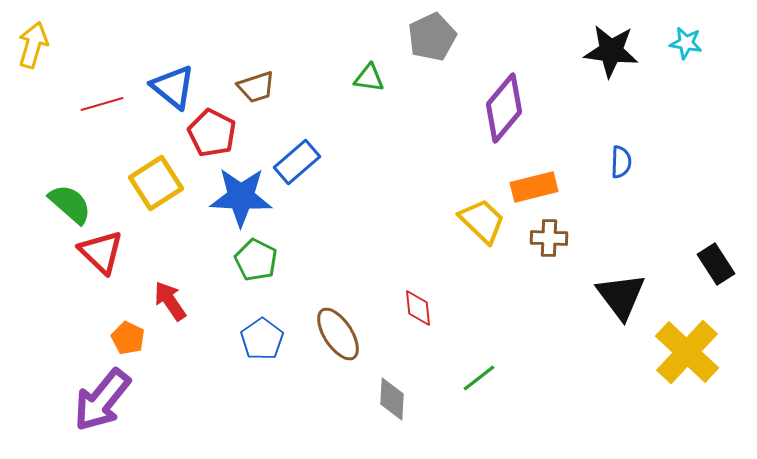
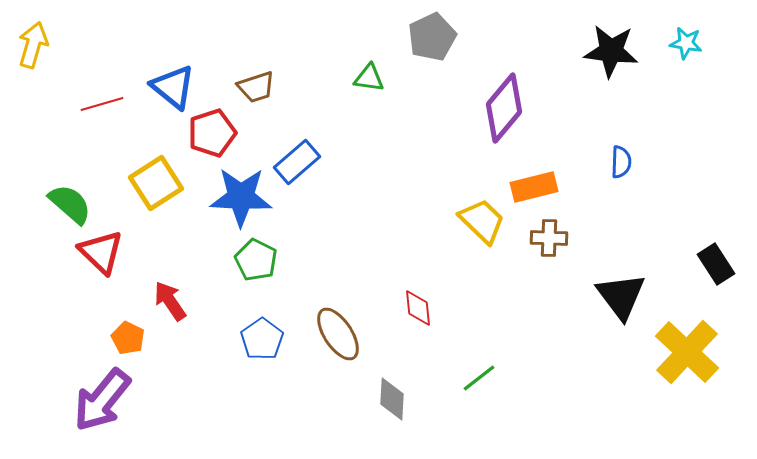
red pentagon: rotated 27 degrees clockwise
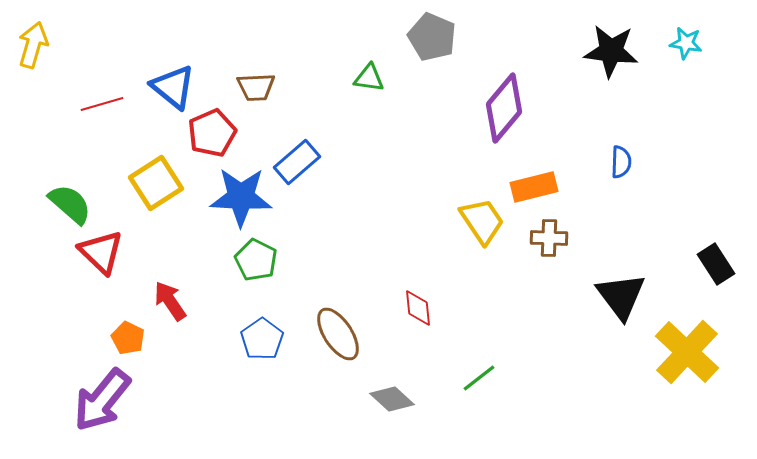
gray pentagon: rotated 24 degrees counterclockwise
brown trapezoid: rotated 15 degrees clockwise
red pentagon: rotated 6 degrees counterclockwise
yellow trapezoid: rotated 12 degrees clockwise
gray diamond: rotated 51 degrees counterclockwise
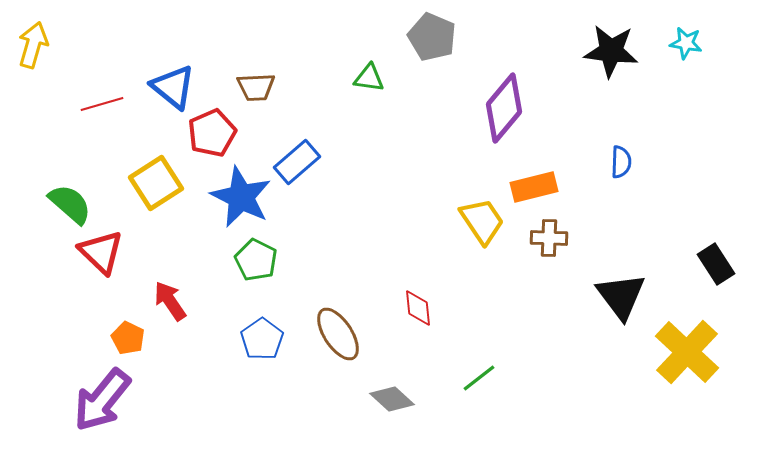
blue star: rotated 24 degrees clockwise
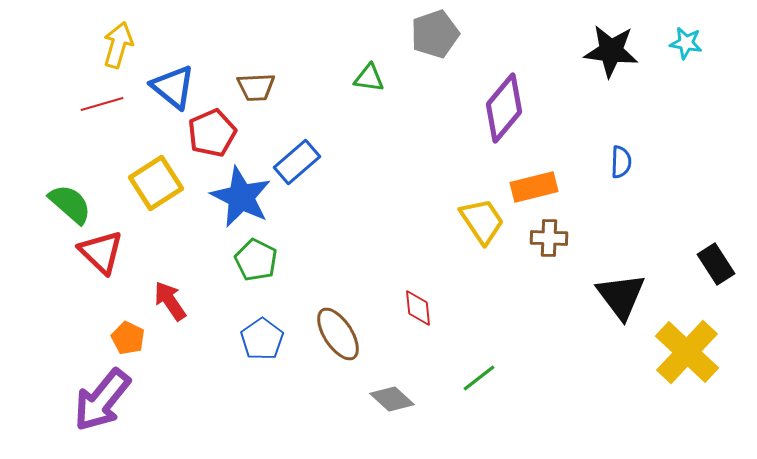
gray pentagon: moved 3 px right, 3 px up; rotated 30 degrees clockwise
yellow arrow: moved 85 px right
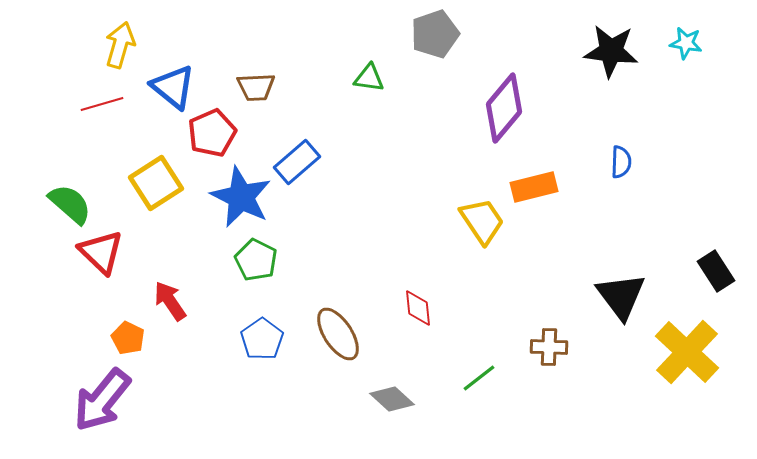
yellow arrow: moved 2 px right
brown cross: moved 109 px down
black rectangle: moved 7 px down
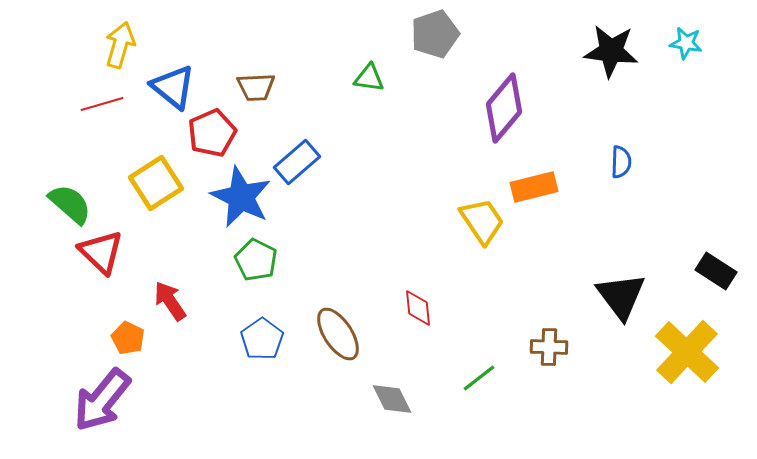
black rectangle: rotated 24 degrees counterclockwise
gray diamond: rotated 21 degrees clockwise
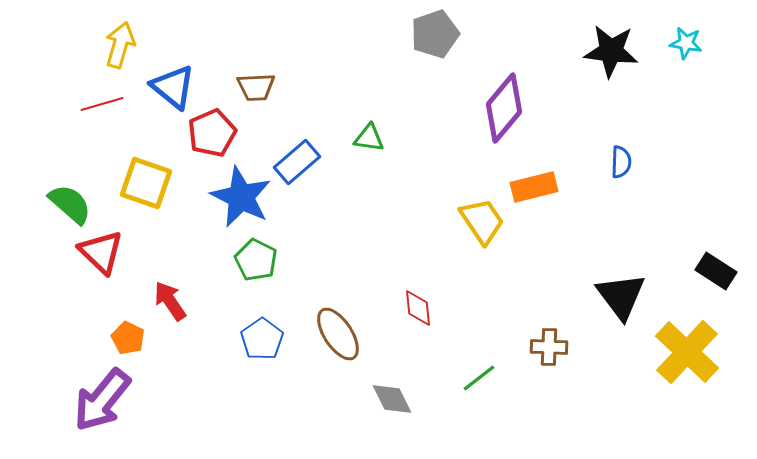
green triangle: moved 60 px down
yellow square: moved 10 px left; rotated 38 degrees counterclockwise
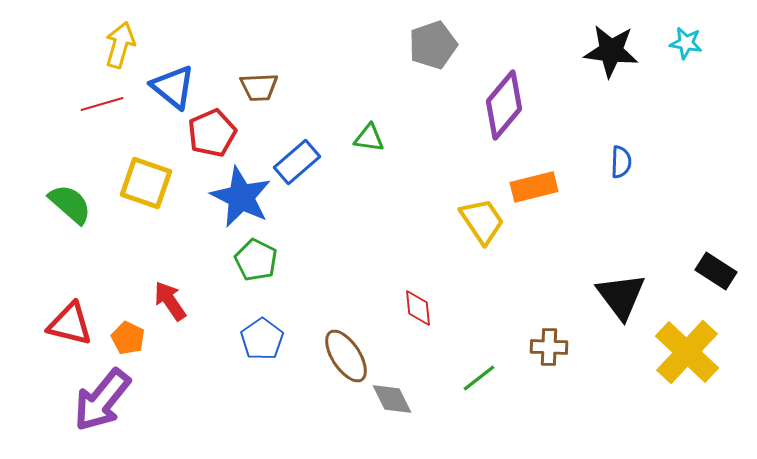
gray pentagon: moved 2 px left, 11 px down
brown trapezoid: moved 3 px right
purple diamond: moved 3 px up
red triangle: moved 31 px left, 72 px down; rotated 30 degrees counterclockwise
brown ellipse: moved 8 px right, 22 px down
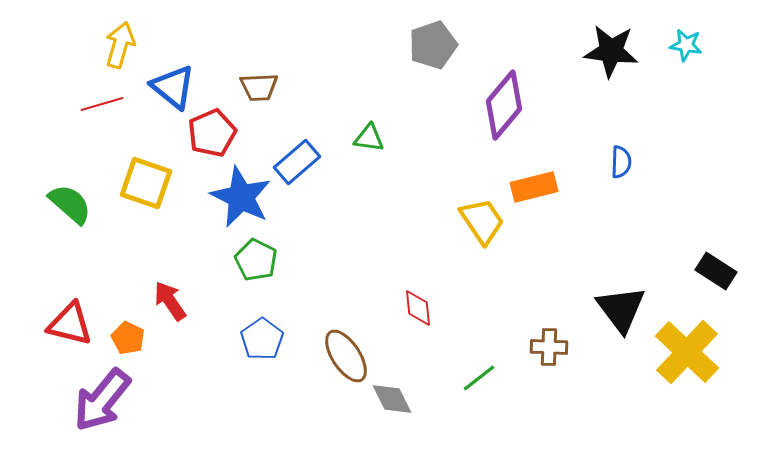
cyan star: moved 2 px down
black triangle: moved 13 px down
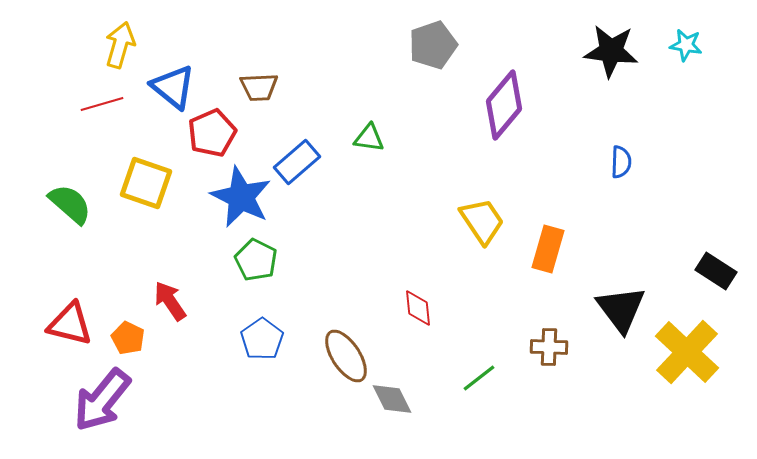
orange rectangle: moved 14 px right, 62 px down; rotated 60 degrees counterclockwise
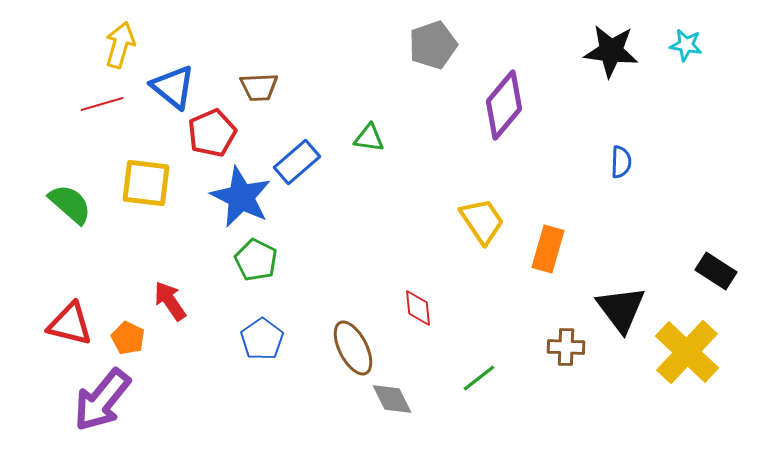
yellow square: rotated 12 degrees counterclockwise
brown cross: moved 17 px right
brown ellipse: moved 7 px right, 8 px up; rotated 6 degrees clockwise
